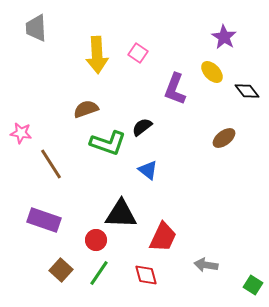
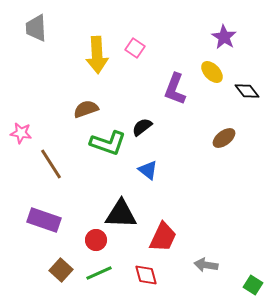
pink square: moved 3 px left, 5 px up
green line: rotated 32 degrees clockwise
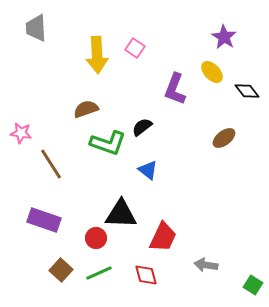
red circle: moved 2 px up
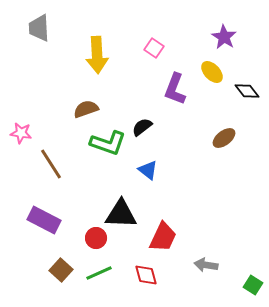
gray trapezoid: moved 3 px right
pink square: moved 19 px right
purple rectangle: rotated 8 degrees clockwise
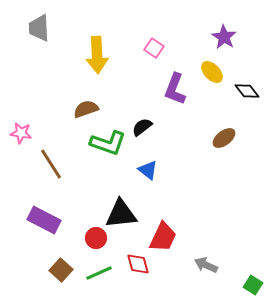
black triangle: rotated 8 degrees counterclockwise
gray arrow: rotated 15 degrees clockwise
red diamond: moved 8 px left, 11 px up
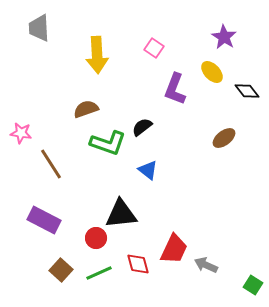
red trapezoid: moved 11 px right, 12 px down
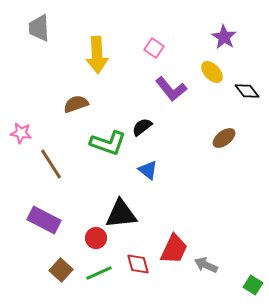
purple L-shape: moved 4 px left; rotated 60 degrees counterclockwise
brown semicircle: moved 10 px left, 5 px up
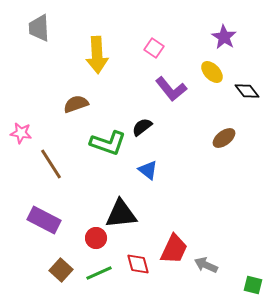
green square: rotated 18 degrees counterclockwise
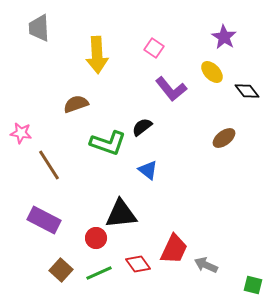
brown line: moved 2 px left, 1 px down
red diamond: rotated 20 degrees counterclockwise
